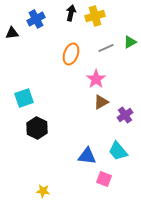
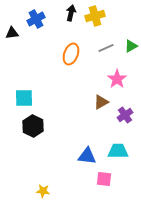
green triangle: moved 1 px right, 4 px down
pink star: moved 21 px right
cyan square: rotated 18 degrees clockwise
black hexagon: moved 4 px left, 2 px up
cyan trapezoid: rotated 130 degrees clockwise
pink square: rotated 14 degrees counterclockwise
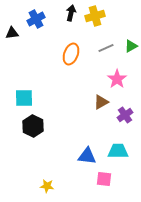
yellow star: moved 4 px right, 5 px up
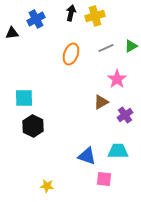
blue triangle: rotated 12 degrees clockwise
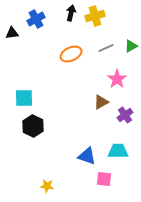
orange ellipse: rotated 45 degrees clockwise
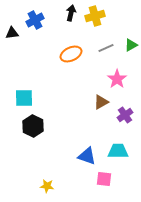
blue cross: moved 1 px left, 1 px down
green triangle: moved 1 px up
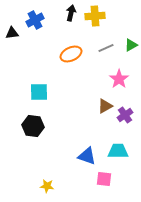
yellow cross: rotated 12 degrees clockwise
pink star: moved 2 px right
cyan square: moved 15 px right, 6 px up
brown triangle: moved 4 px right, 4 px down
black hexagon: rotated 20 degrees counterclockwise
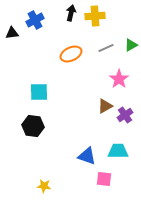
yellow star: moved 3 px left
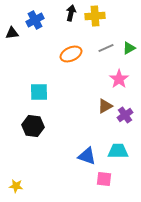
green triangle: moved 2 px left, 3 px down
yellow star: moved 28 px left
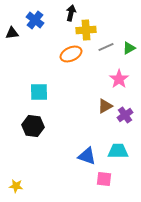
yellow cross: moved 9 px left, 14 px down
blue cross: rotated 24 degrees counterclockwise
gray line: moved 1 px up
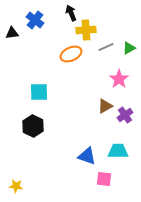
black arrow: rotated 35 degrees counterclockwise
black hexagon: rotated 20 degrees clockwise
